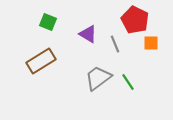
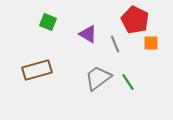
brown rectangle: moved 4 px left, 9 px down; rotated 16 degrees clockwise
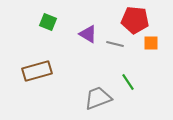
red pentagon: rotated 20 degrees counterclockwise
gray line: rotated 54 degrees counterclockwise
brown rectangle: moved 1 px down
gray trapezoid: moved 20 px down; rotated 16 degrees clockwise
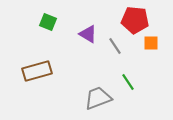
gray line: moved 2 px down; rotated 42 degrees clockwise
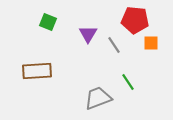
purple triangle: rotated 30 degrees clockwise
gray line: moved 1 px left, 1 px up
brown rectangle: rotated 12 degrees clockwise
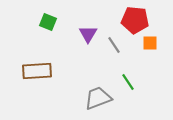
orange square: moved 1 px left
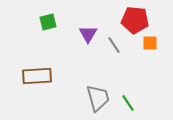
green square: rotated 36 degrees counterclockwise
brown rectangle: moved 5 px down
green line: moved 21 px down
gray trapezoid: rotated 96 degrees clockwise
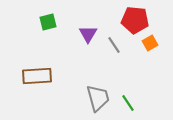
orange square: rotated 28 degrees counterclockwise
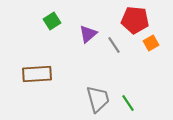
green square: moved 4 px right, 1 px up; rotated 18 degrees counterclockwise
purple triangle: rotated 18 degrees clockwise
orange square: moved 1 px right
brown rectangle: moved 2 px up
gray trapezoid: moved 1 px down
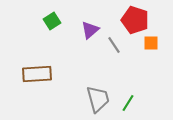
red pentagon: rotated 12 degrees clockwise
purple triangle: moved 2 px right, 4 px up
orange square: rotated 28 degrees clockwise
green line: rotated 66 degrees clockwise
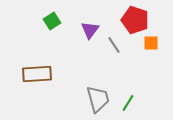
purple triangle: rotated 12 degrees counterclockwise
